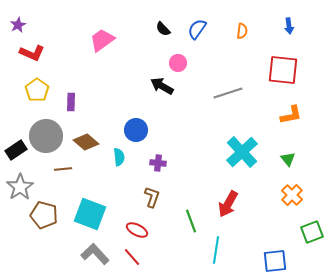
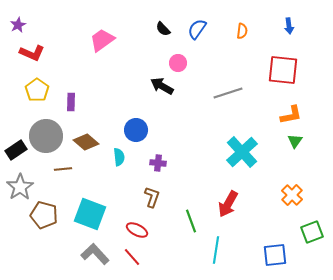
green triangle: moved 7 px right, 18 px up; rotated 14 degrees clockwise
blue square: moved 6 px up
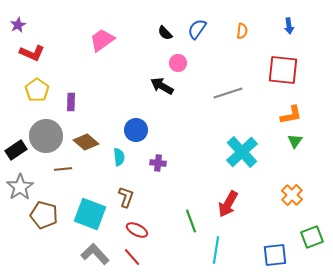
black semicircle: moved 2 px right, 4 px down
brown L-shape: moved 26 px left
green square: moved 5 px down
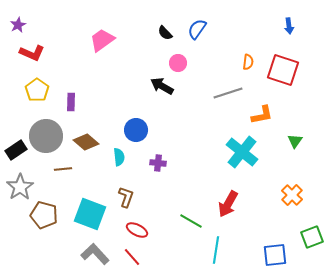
orange semicircle: moved 6 px right, 31 px down
red square: rotated 12 degrees clockwise
orange L-shape: moved 29 px left
cyan cross: rotated 8 degrees counterclockwise
green line: rotated 40 degrees counterclockwise
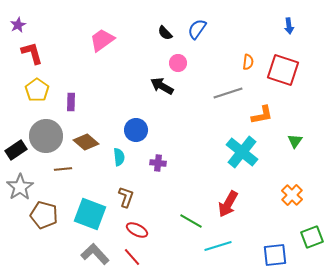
red L-shape: rotated 130 degrees counterclockwise
cyan line: moved 2 px right, 4 px up; rotated 64 degrees clockwise
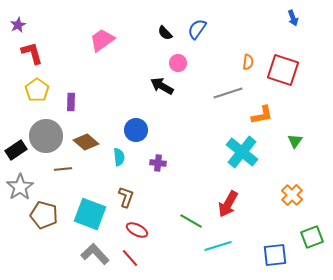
blue arrow: moved 4 px right, 8 px up; rotated 14 degrees counterclockwise
red line: moved 2 px left, 1 px down
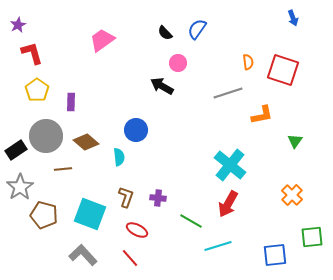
orange semicircle: rotated 14 degrees counterclockwise
cyan cross: moved 12 px left, 13 px down
purple cross: moved 35 px down
green square: rotated 15 degrees clockwise
gray L-shape: moved 12 px left, 1 px down
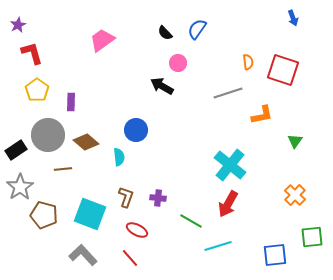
gray circle: moved 2 px right, 1 px up
orange cross: moved 3 px right
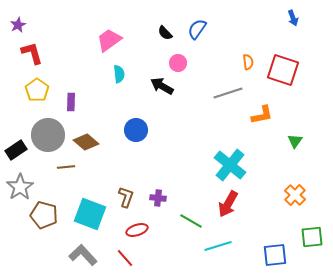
pink trapezoid: moved 7 px right
cyan semicircle: moved 83 px up
brown line: moved 3 px right, 2 px up
red ellipse: rotated 45 degrees counterclockwise
red line: moved 5 px left
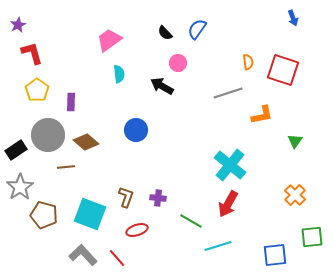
red line: moved 8 px left
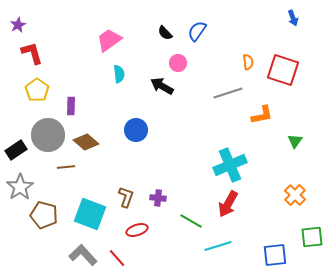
blue semicircle: moved 2 px down
purple rectangle: moved 4 px down
cyan cross: rotated 28 degrees clockwise
